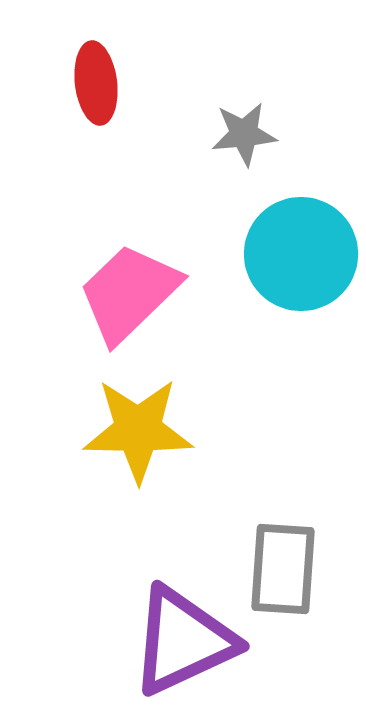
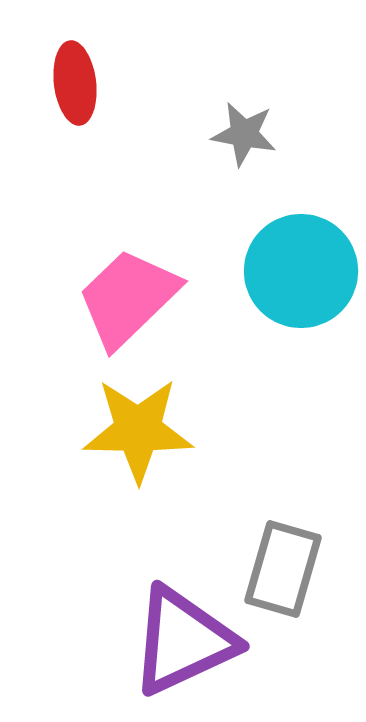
red ellipse: moved 21 px left
gray star: rotated 16 degrees clockwise
cyan circle: moved 17 px down
pink trapezoid: moved 1 px left, 5 px down
gray rectangle: rotated 12 degrees clockwise
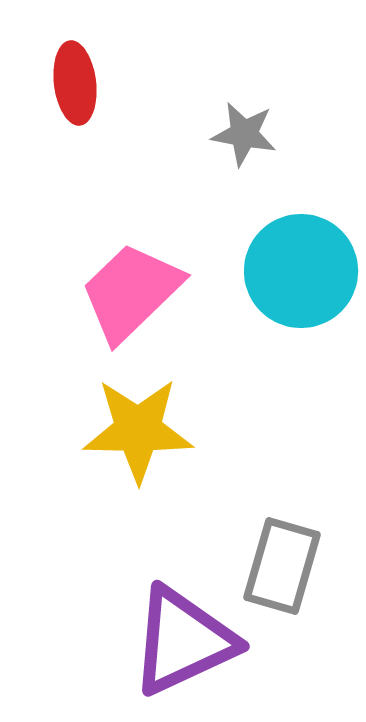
pink trapezoid: moved 3 px right, 6 px up
gray rectangle: moved 1 px left, 3 px up
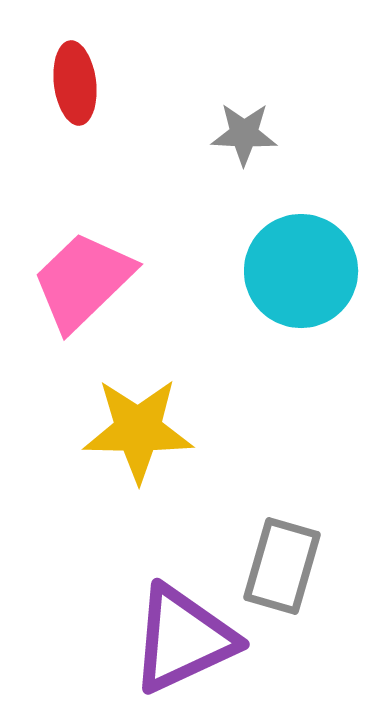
gray star: rotated 8 degrees counterclockwise
pink trapezoid: moved 48 px left, 11 px up
purple triangle: moved 2 px up
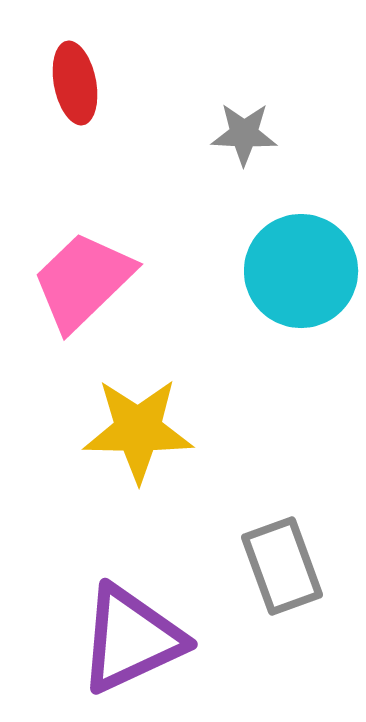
red ellipse: rotated 4 degrees counterclockwise
gray rectangle: rotated 36 degrees counterclockwise
purple triangle: moved 52 px left
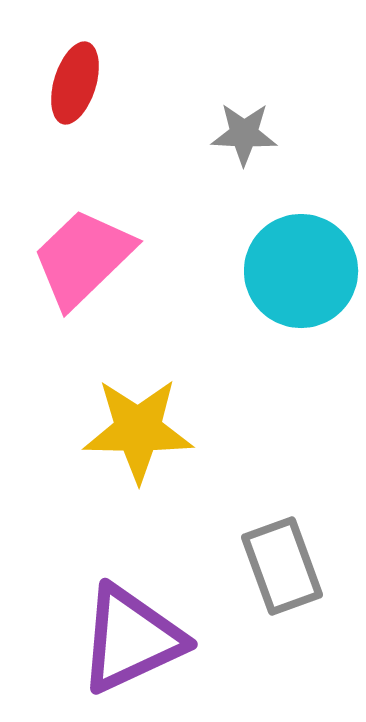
red ellipse: rotated 28 degrees clockwise
pink trapezoid: moved 23 px up
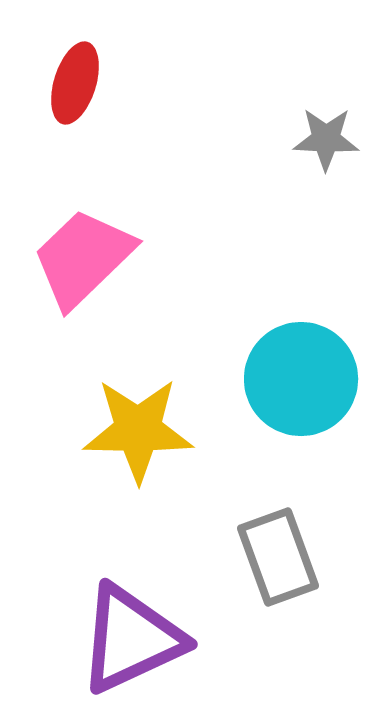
gray star: moved 82 px right, 5 px down
cyan circle: moved 108 px down
gray rectangle: moved 4 px left, 9 px up
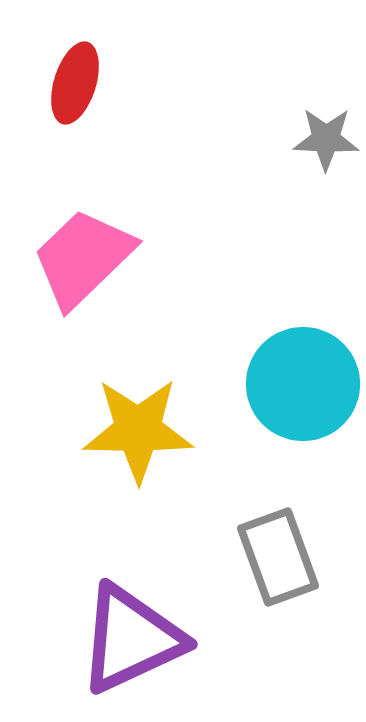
cyan circle: moved 2 px right, 5 px down
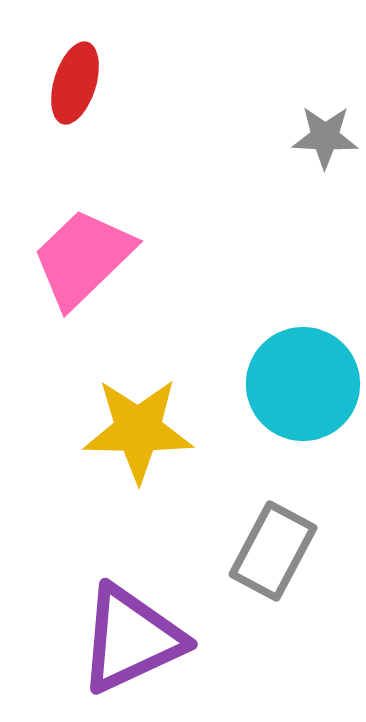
gray star: moved 1 px left, 2 px up
gray rectangle: moved 5 px left, 6 px up; rotated 48 degrees clockwise
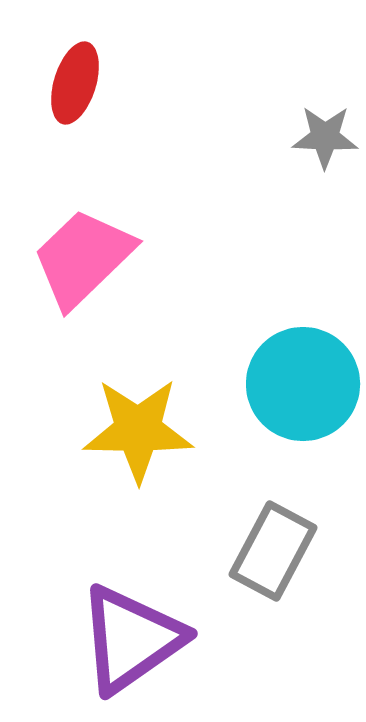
purple triangle: rotated 10 degrees counterclockwise
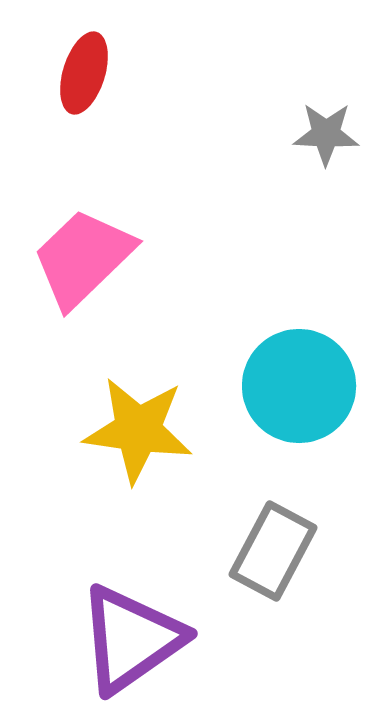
red ellipse: moved 9 px right, 10 px up
gray star: moved 1 px right, 3 px up
cyan circle: moved 4 px left, 2 px down
yellow star: rotated 7 degrees clockwise
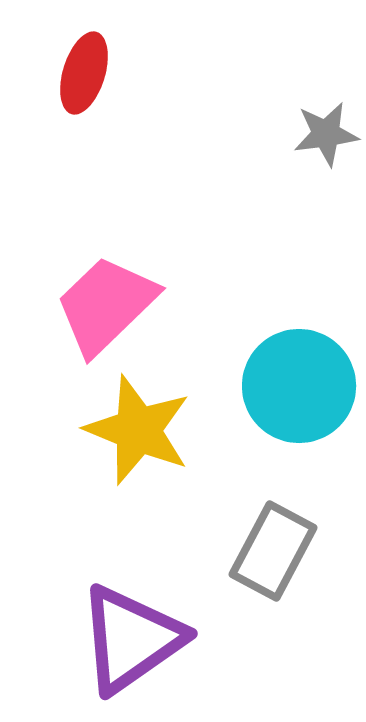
gray star: rotated 10 degrees counterclockwise
pink trapezoid: moved 23 px right, 47 px down
yellow star: rotated 14 degrees clockwise
